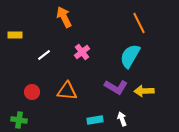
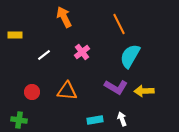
orange line: moved 20 px left, 1 px down
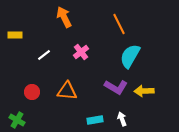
pink cross: moved 1 px left
green cross: moved 2 px left; rotated 21 degrees clockwise
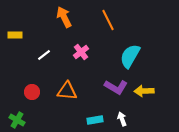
orange line: moved 11 px left, 4 px up
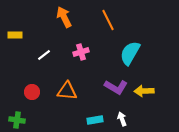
pink cross: rotated 21 degrees clockwise
cyan semicircle: moved 3 px up
green cross: rotated 21 degrees counterclockwise
